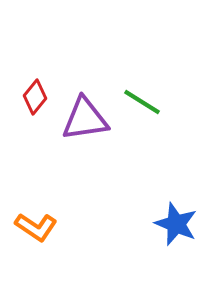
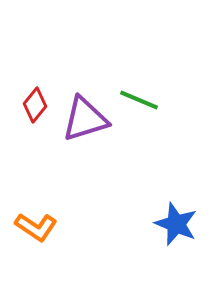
red diamond: moved 8 px down
green line: moved 3 px left, 2 px up; rotated 9 degrees counterclockwise
purple triangle: rotated 9 degrees counterclockwise
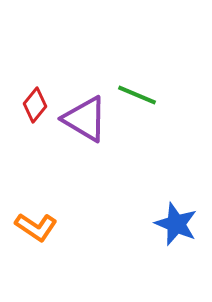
green line: moved 2 px left, 5 px up
purple triangle: rotated 48 degrees clockwise
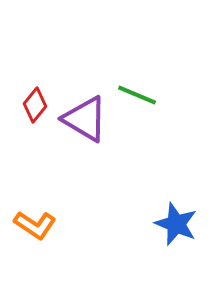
orange L-shape: moved 1 px left, 2 px up
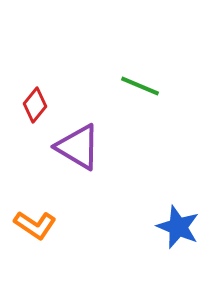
green line: moved 3 px right, 9 px up
purple triangle: moved 7 px left, 28 px down
blue star: moved 2 px right, 3 px down
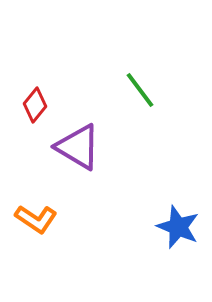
green line: moved 4 px down; rotated 30 degrees clockwise
orange L-shape: moved 1 px right, 6 px up
